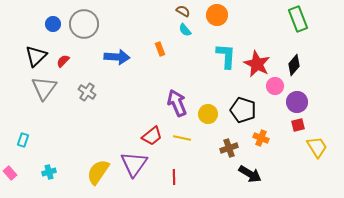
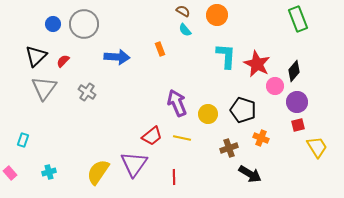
black diamond: moved 6 px down
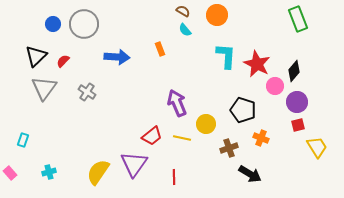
yellow circle: moved 2 px left, 10 px down
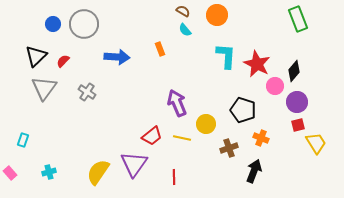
yellow trapezoid: moved 1 px left, 4 px up
black arrow: moved 4 px right, 3 px up; rotated 100 degrees counterclockwise
